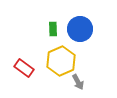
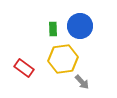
blue circle: moved 3 px up
yellow hexagon: moved 2 px right, 2 px up; rotated 16 degrees clockwise
gray arrow: moved 4 px right; rotated 14 degrees counterclockwise
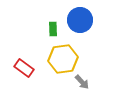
blue circle: moved 6 px up
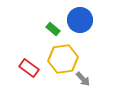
green rectangle: rotated 48 degrees counterclockwise
red rectangle: moved 5 px right
gray arrow: moved 1 px right, 3 px up
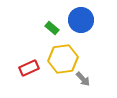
blue circle: moved 1 px right
green rectangle: moved 1 px left, 1 px up
red rectangle: rotated 60 degrees counterclockwise
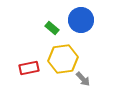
red rectangle: rotated 12 degrees clockwise
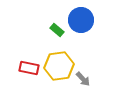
green rectangle: moved 5 px right, 2 px down
yellow hexagon: moved 4 px left, 7 px down
red rectangle: rotated 24 degrees clockwise
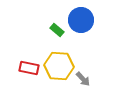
yellow hexagon: rotated 12 degrees clockwise
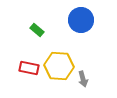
green rectangle: moved 20 px left
gray arrow: rotated 28 degrees clockwise
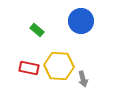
blue circle: moved 1 px down
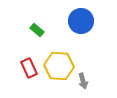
red rectangle: rotated 54 degrees clockwise
gray arrow: moved 2 px down
